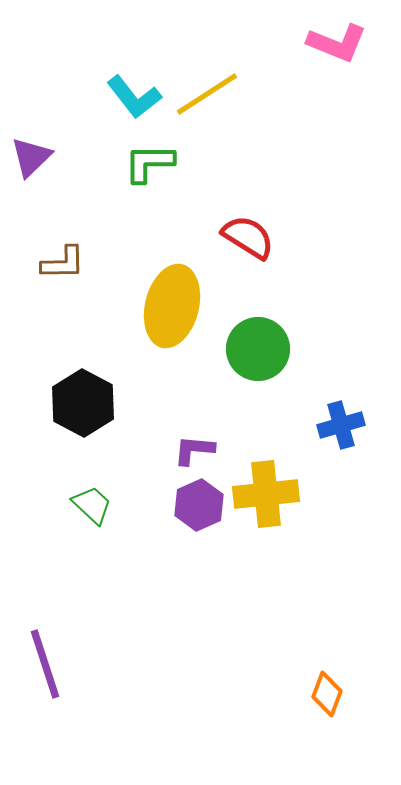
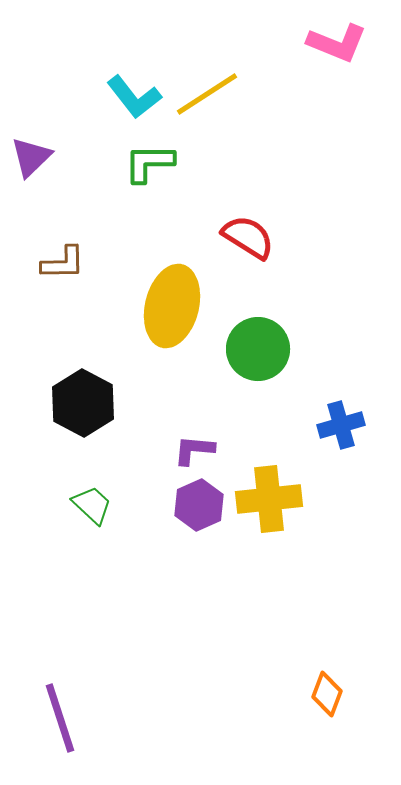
yellow cross: moved 3 px right, 5 px down
purple line: moved 15 px right, 54 px down
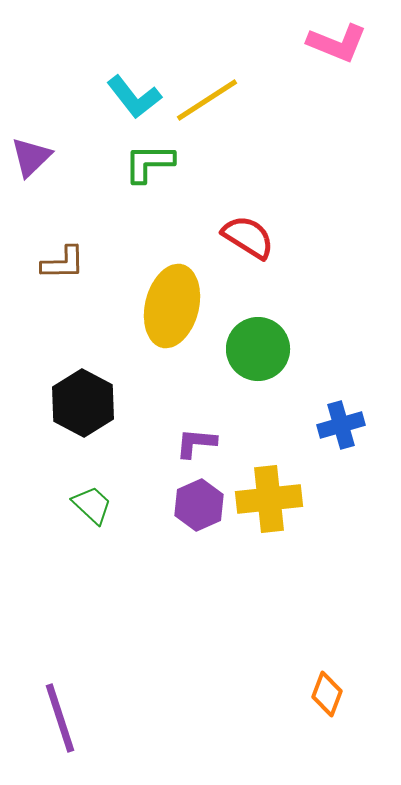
yellow line: moved 6 px down
purple L-shape: moved 2 px right, 7 px up
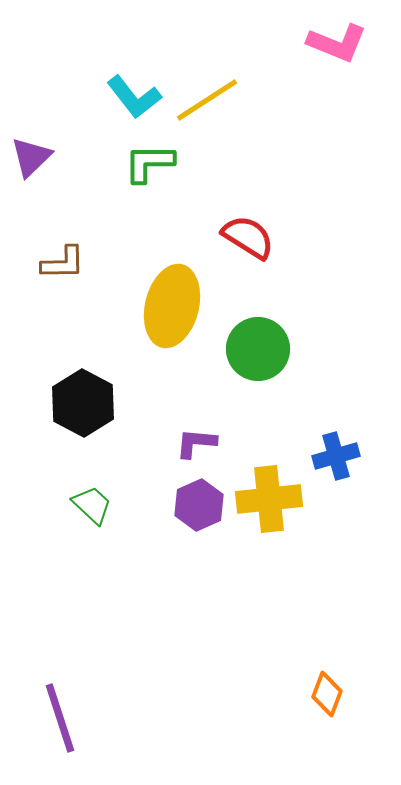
blue cross: moved 5 px left, 31 px down
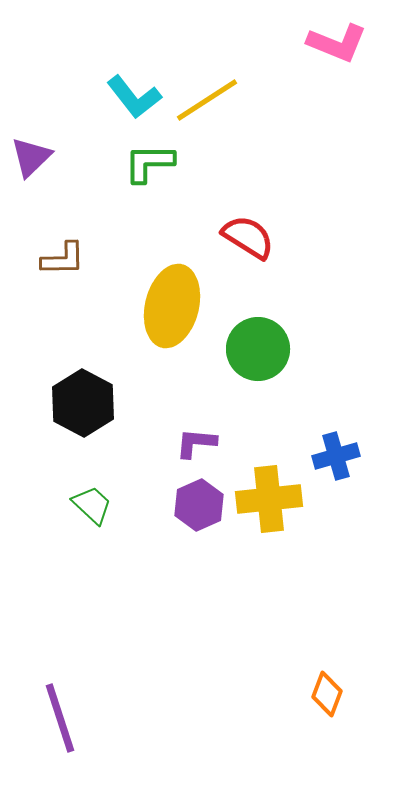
brown L-shape: moved 4 px up
